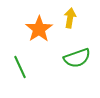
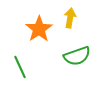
green semicircle: moved 2 px up
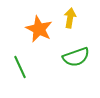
orange star: rotated 12 degrees counterclockwise
green semicircle: moved 1 px left, 1 px down
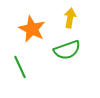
orange star: moved 7 px left
green semicircle: moved 9 px left, 7 px up
